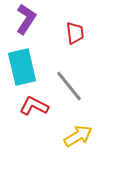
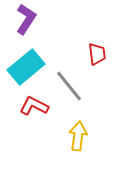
red trapezoid: moved 22 px right, 21 px down
cyan rectangle: moved 4 px right; rotated 63 degrees clockwise
yellow arrow: rotated 52 degrees counterclockwise
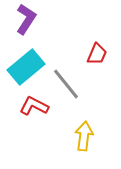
red trapezoid: rotated 30 degrees clockwise
gray line: moved 3 px left, 2 px up
yellow arrow: moved 6 px right
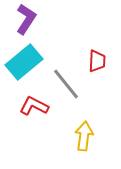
red trapezoid: moved 7 px down; rotated 20 degrees counterclockwise
cyan rectangle: moved 2 px left, 5 px up
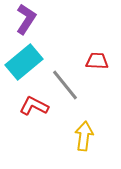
red trapezoid: rotated 90 degrees counterclockwise
gray line: moved 1 px left, 1 px down
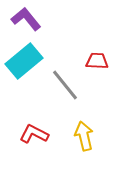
purple L-shape: rotated 72 degrees counterclockwise
cyan rectangle: moved 1 px up
red L-shape: moved 28 px down
yellow arrow: rotated 20 degrees counterclockwise
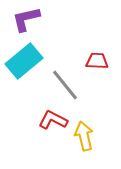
purple L-shape: rotated 64 degrees counterclockwise
red L-shape: moved 19 px right, 14 px up
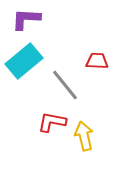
purple L-shape: rotated 16 degrees clockwise
red L-shape: moved 1 px left, 2 px down; rotated 16 degrees counterclockwise
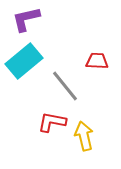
purple L-shape: rotated 16 degrees counterclockwise
gray line: moved 1 px down
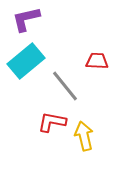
cyan rectangle: moved 2 px right
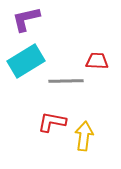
cyan rectangle: rotated 9 degrees clockwise
gray line: moved 1 px right, 5 px up; rotated 52 degrees counterclockwise
yellow arrow: rotated 20 degrees clockwise
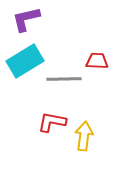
cyan rectangle: moved 1 px left
gray line: moved 2 px left, 2 px up
